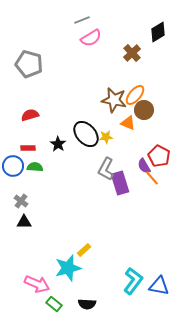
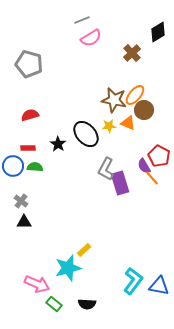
yellow star: moved 3 px right, 11 px up
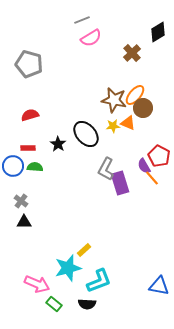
brown circle: moved 1 px left, 2 px up
yellow star: moved 4 px right
cyan L-shape: moved 34 px left; rotated 32 degrees clockwise
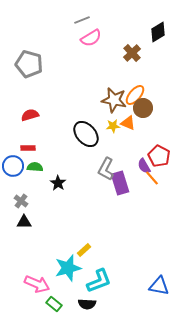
black star: moved 39 px down
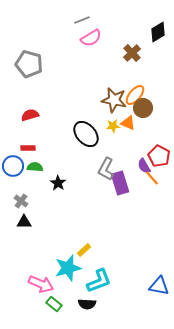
pink arrow: moved 4 px right
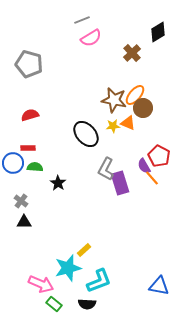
blue circle: moved 3 px up
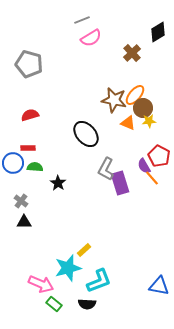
yellow star: moved 36 px right, 5 px up
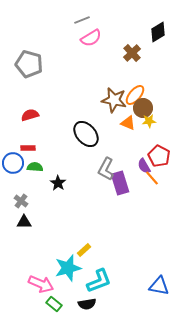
black semicircle: rotated 12 degrees counterclockwise
